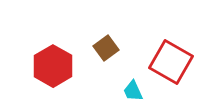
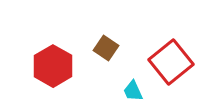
brown square: rotated 20 degrees counterclockwise
red square: rotated 21 degrees clockwise
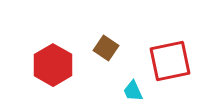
red square: moved 1 px left, 1 px up; rotated 27 degrees clockwise
red hexagon: moved 1 px up
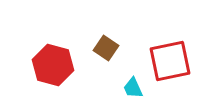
red hexagon: rotated 15 degrees counterclockwise
cyan trapezoid: moved 3 px up
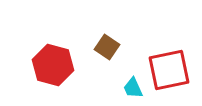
brown square: moved 1 px right, 1 px up
red square: moved 1 px left, 9 px down
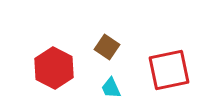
red hexagon: moved 1 px right, 3 px down; rotated 12 degrees clockwise
cyan trapezoid: moved 22 px left
